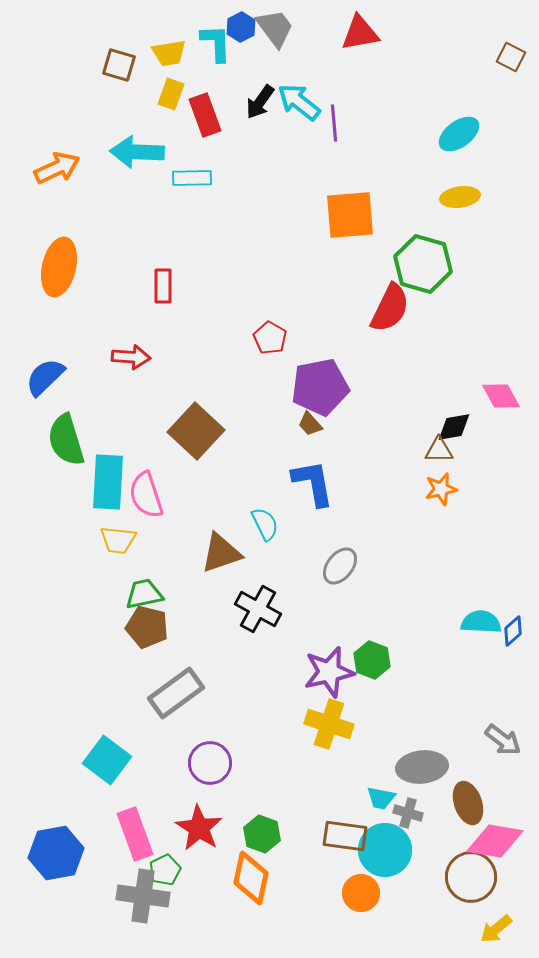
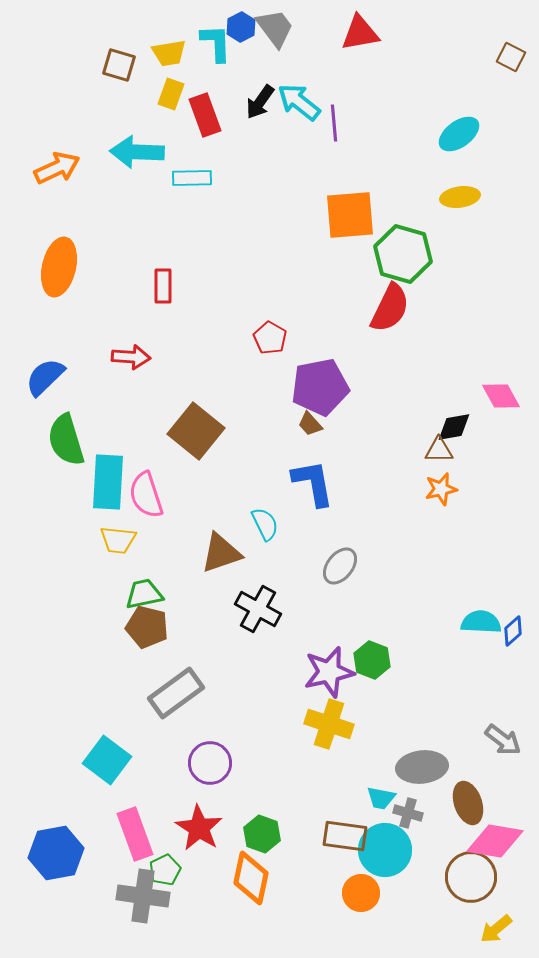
green hexagon at (423, 264): moved 20 px left, 10 px up
brown square at (196, 431): rotated 4 degrees counterclockwise
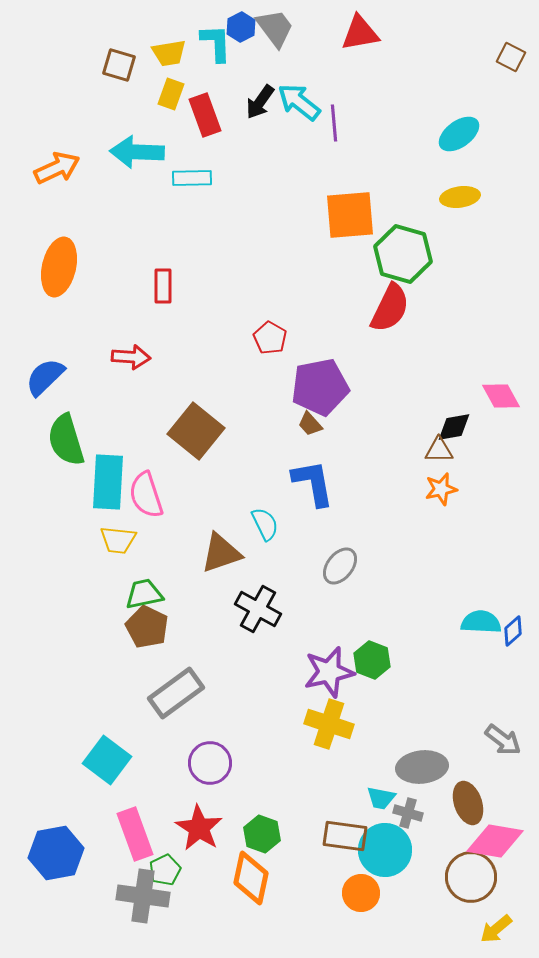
brown pentagon at (147, 627): rotated 12 degrees clockwise
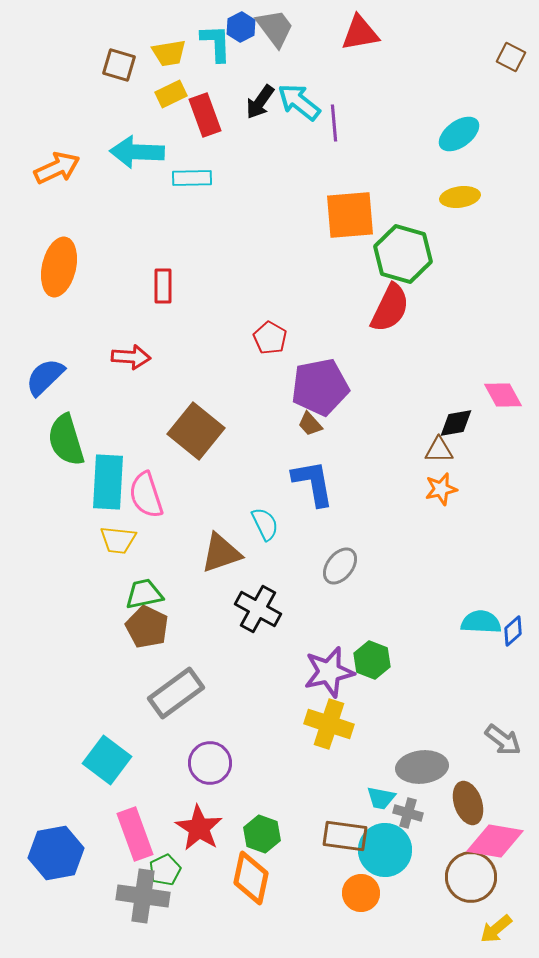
yellow rectangle at (171, 94): rotated 44 degrees clockwise
pink diamond at (501, 396): moved 2 px right, 1 px up
black diamond at (454, 427): moved 2 px right, 4 px up
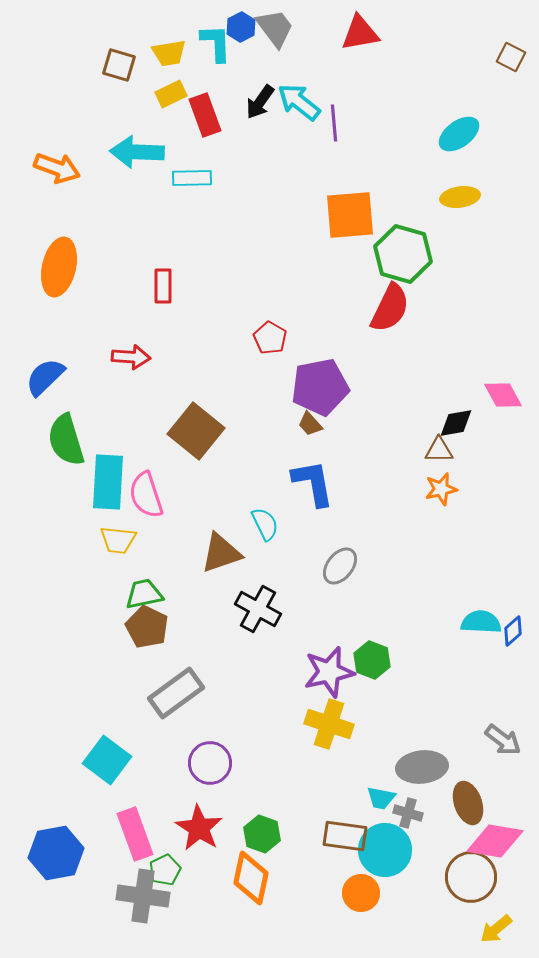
orange arrow at (57, 168): rotated 45 degrees clockwise
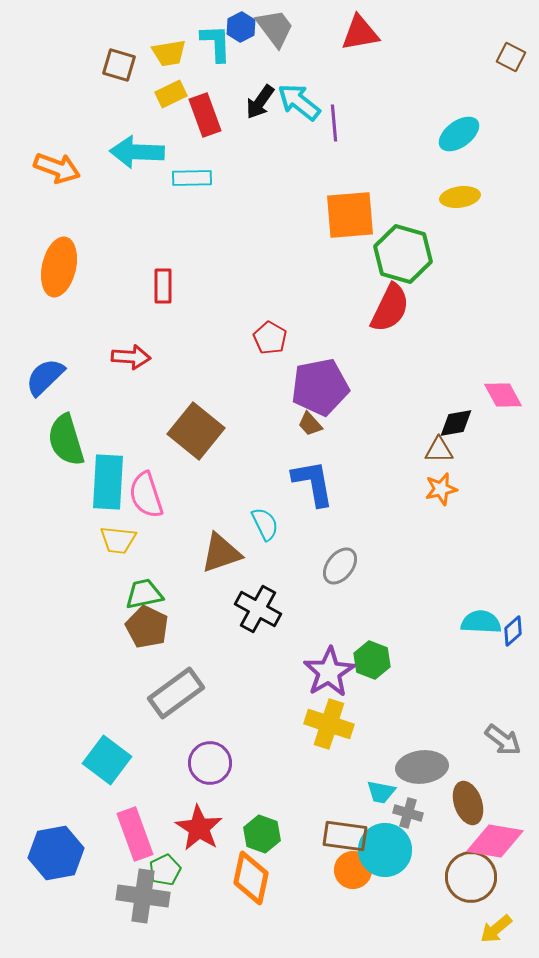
purple star at (329, 672): rotated 18 degrees counterclockwise
cyan trapezoid at (381, 798): moved 6 px up
orange circle at (361, 893): moved 8 px left, 23 px up
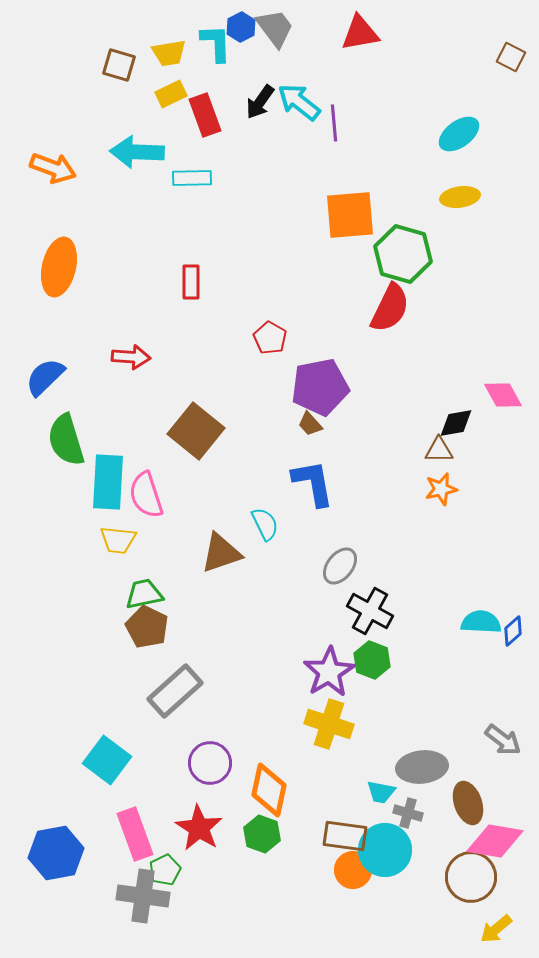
orange arrow at (57, 168): moved 4 px left
red rectangle at (163, 286): moved 28 px right, 4 px up
black cross at (258, 609): moved 112 px right, 2 px down
gray rectangle at (176, 693): moved 1 px left, 2 px up; rotated 6 degrees counterclockwise
orange diamond at (251, 878): moved 18 px right, 88 px up
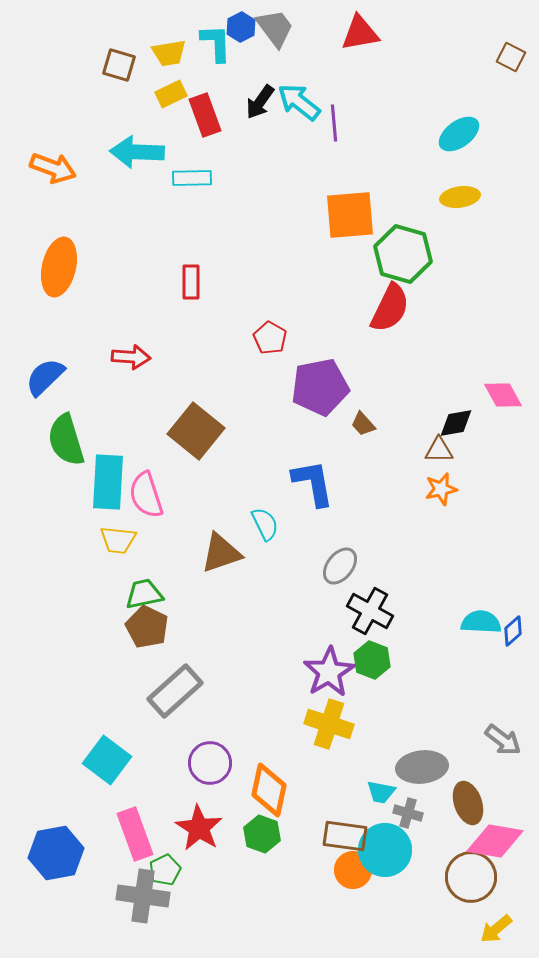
brown trapezoid at (310, 424): moved 53 px right
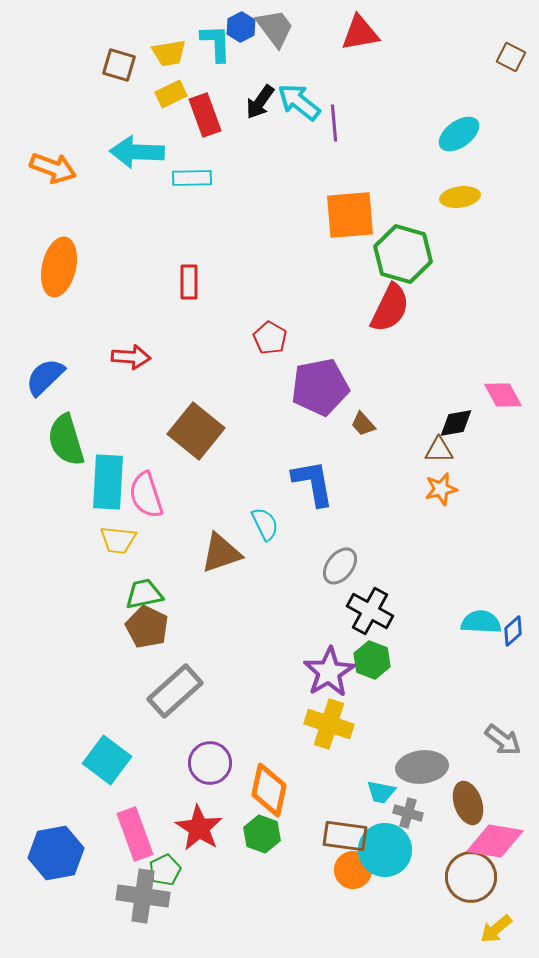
red rectangle at (191, 282): moved 2 px left
